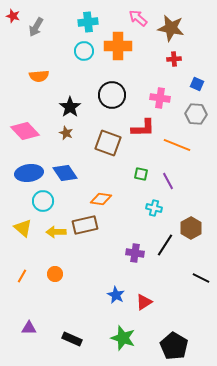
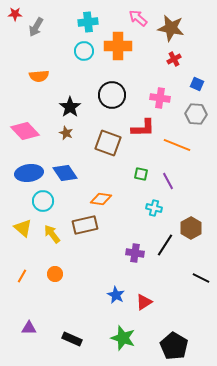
red star at (13, 16): moved 2 px right, 2 px up; rotated 16 degrees counterclockwise
red cross at (174, 59): rotated 24 degrees counterclockwise
yellow arrow at (56, 232): moved 4 px left, 2 px down; rotated 54 degrees clockwise
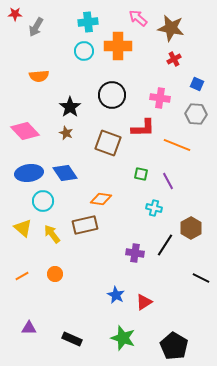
orange line at (22, 276): rotated 32 degrees clockwise
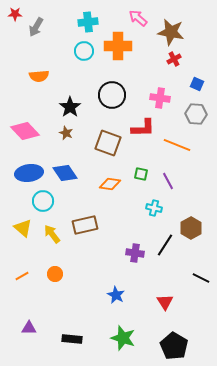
brown star at (171, 28): moved 4 px down
orange diamond at (101, 199): moved 9 px right, 15 px up
red triangle at (144, 302): moved 21 px right; rotated 30 degrees counterclockwise
black rectangle at (72, 339): rotated 18 degrees counterclockwise
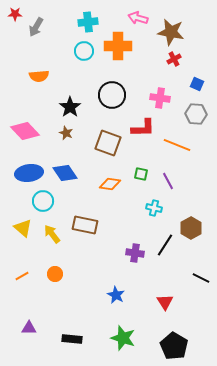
pink arrow at (138, 18): rotated 24 degrees counterclockwise
brown rectangle at (85, 225): rotated 25 degrees clockwise
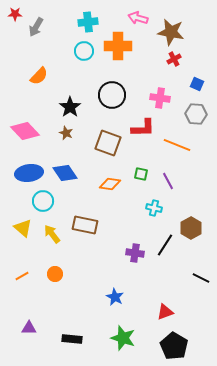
orange semicircle at (39, 76): rotated 42 degrees counterclockwise
blue star at (116, 295): moved 1 px left, 2 px down
red triangle at (165, 302): moved 10 px down; rotated 42 degrees clockwise
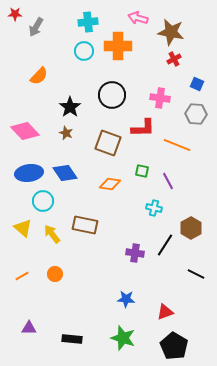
green square at (141, 174): moved 1 px right, 3 px up
black line at (201, 278): moved 5 px left, 4 px up
blue star at (115, 297): moved 11 px right, 2 px down; rotated 24 degrees counterclockwise
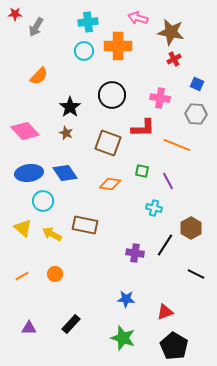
yellow arrow at (52, 234): rotated 24 degrees counterclockwise
black rectangle at (72, 339): moved 1 px left, 15 px up; rotated 54 degrees counterclockwise
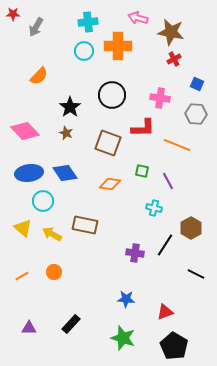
red star at (15, 14): moved 2 px left
orange circle at (55, 274): moved 1 px left, 2 px up
